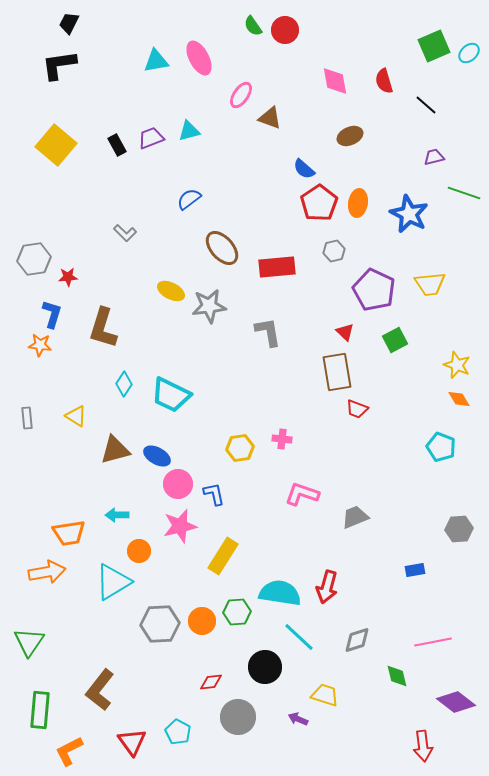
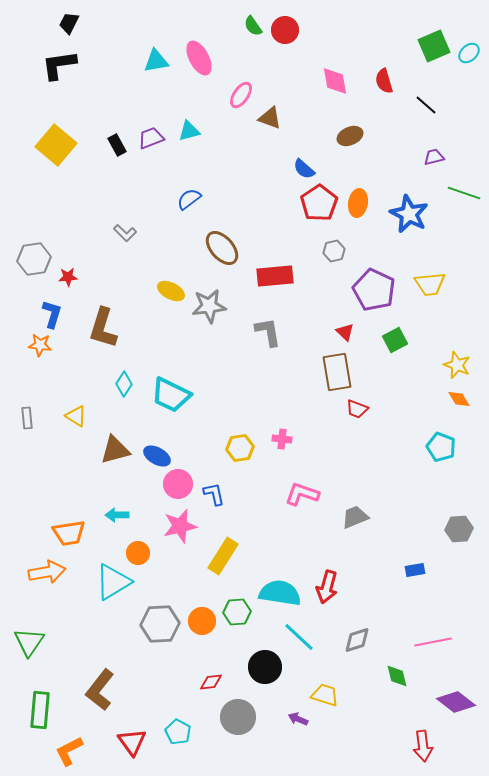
red rectangle at (277, 267): moved 2 px left, 9 px down
orange circle at (139, 551): moved 1 px left, 2 px down
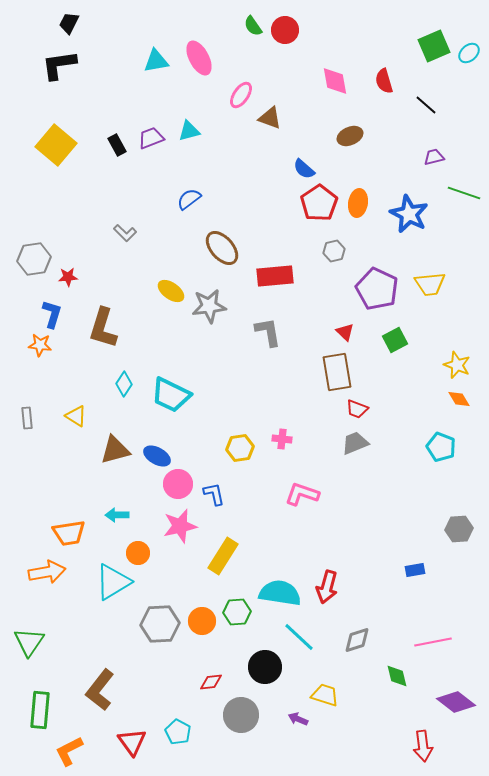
purple pentagon at (374, 290): moved 3 px right, 1 px up
yellow ellipse at (171, 291): rotated 8 degrees clockwise
gray trapezoid at (355, 517): moved 74 px up
gray circle at (238, 717): moved 3 px right, 2 px up
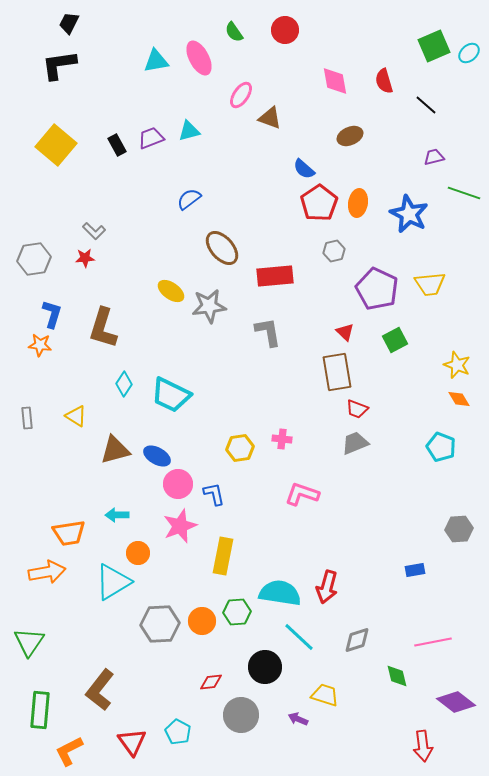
green semicircle at (253, 26): moved 19 px left, 6 px down
gray L-shape at (125, 233): moved 31 px left, 2 px up
red star at (68, 277): moved 17 px right, 19 px up
pink star at (180, 526): rotated 8 degrees counterclockwise
yellow rectangle at (223, 556): rotated 21 degrees counterclockwise
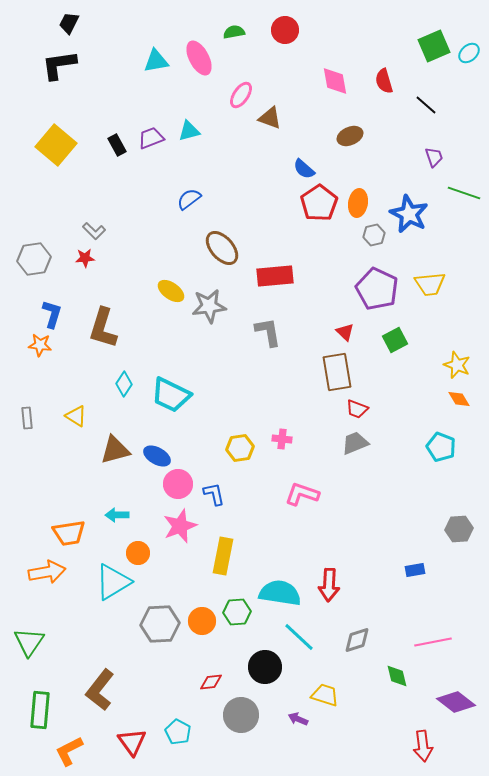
green semicircle at (234, 32): rotated 115 degrees clockwise
purple trapezoid at (434, 157): rotated 85 degrees clockwise
gray hexagon at (334, 251): moved 40 px right, 16 px up
red arrow at (327, 587): moved 2 px right, 2 px up; rotated 12 degrees counterclockwise
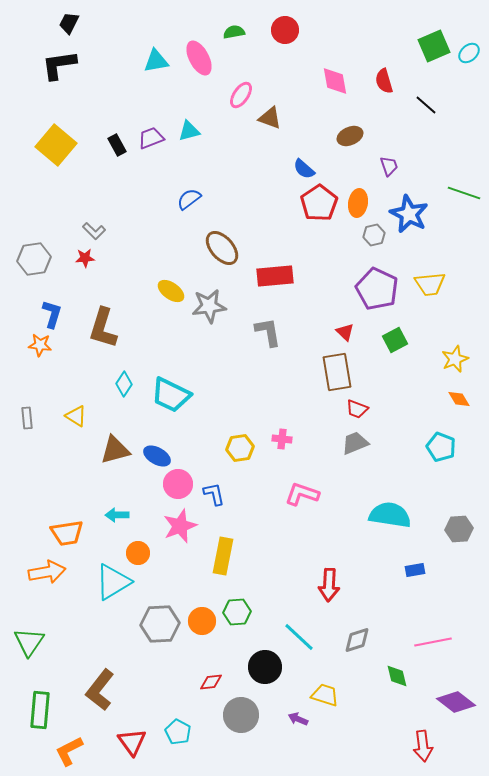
purple trapezoid at (434, 157): moved 45 px left, 9 px down
yellow star at (457, 365): moved 2 px left, 6 px up; rotated 28 degrees clockwise
orange trapezoid at (69, 533): moved 2 px left
cyan semicircle at (280, 593): moved 110 px right, 78 px up
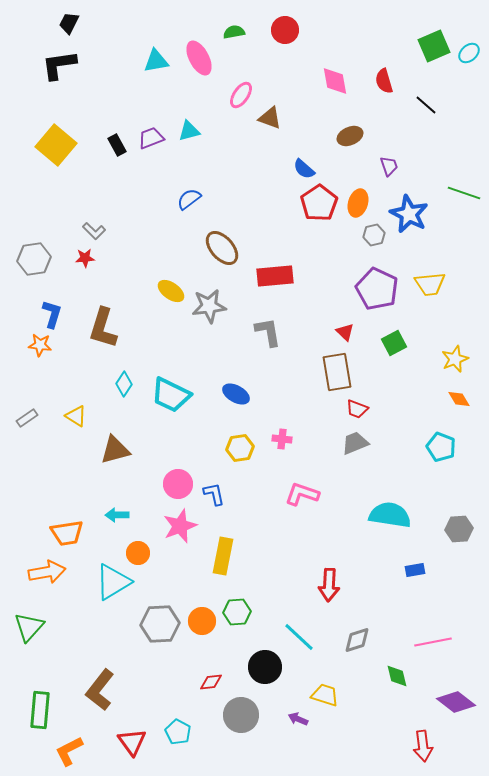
orange ellipse at (358, 203): rotated 8 degrees clockwise
green square at (395, 340): moved 1 px left, 3 px down
gray rectangle at (27, 418): rotated 60 degrees clockwise
blue ellipse at (157, 456): moved 79 px right, 62 px up
green triangle at (29, 642): moved 15 px up; rotated 8 degrees clockwise
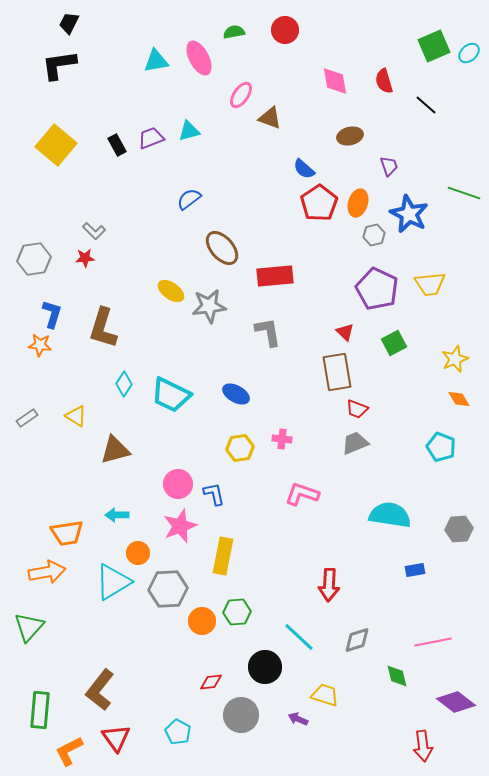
brown ellipse at (350, 136): rotated 10 degrees clockwise
gray hexagon at (160, 624): moved 8 px right, 35 px up
red triangle at (132, 742): moved 16 px left, 4 px up
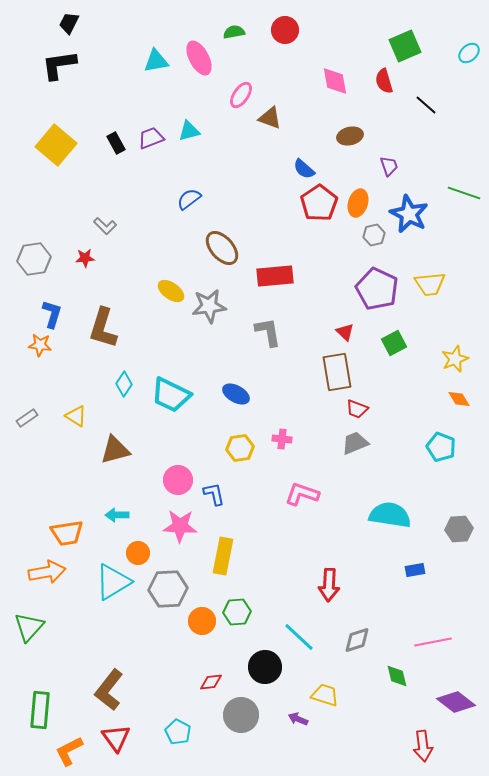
green square at (434, 46): moved 29 px left
black rectangle at (117, 145): moved 1 px left, 2 px up
gray L-shape at (94, 231): moved 11 px right, 5 px up
pink circle at (178, 484): moved 4 px up
pink star at (180, 526): rotated 24 degrees clockwise
brown L-shape at (100, 690): moved 9 px right
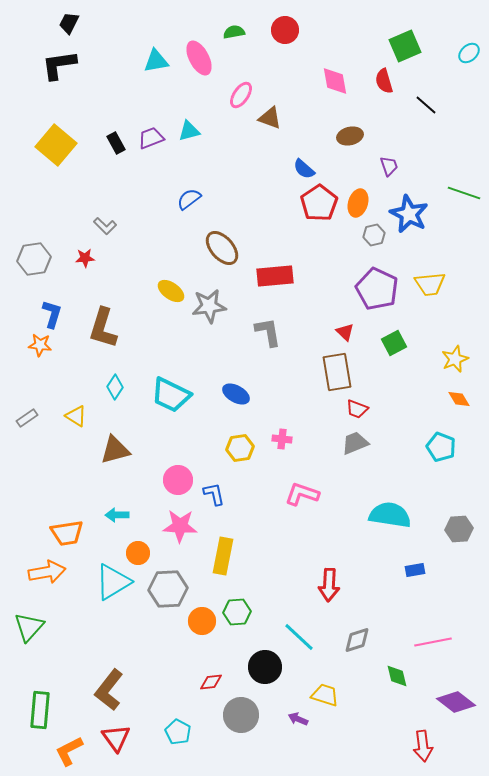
cyan diamond at (124, 384): moved 9 px left, 3 px down
